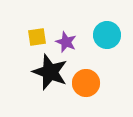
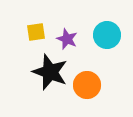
yellow square: moved 1 px left, 5 px up
purple star: moved 1 px right, 3 px up
orange circle: moved 1 px right, 2 px down
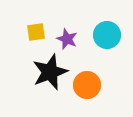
black star: rotated 30 degrees clockwise
